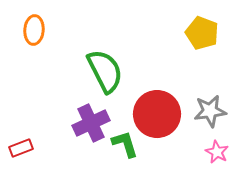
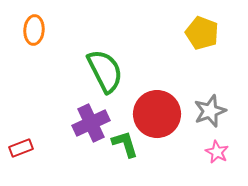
gray star: rotated 12 degrees counterclockwise
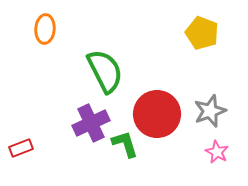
orange ellipse: moved 11 px right, 1 px up
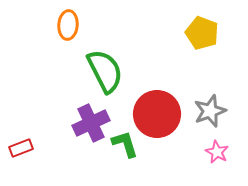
orange ellipse: moved 23 px right, 4 px up
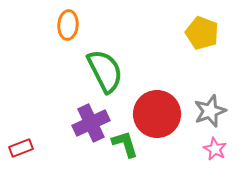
pink star: moved 2 px left, 3 px up
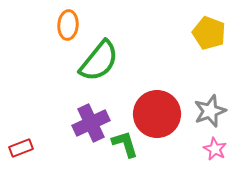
yellow pentagon: moved 7 px right
green semicircle: moved 6 px left, 10 px up; rotated 66 degrees clockwise
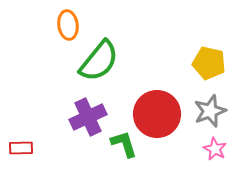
orange ellipse: rotated 12 degrees counterclockwise
yellow pentagon: moved 30 px down; rotated 8 degrees counterclockwise
purple cross: moved 3 px left, 6 px up
green L-shape: moved 1 px left
red rectangle: rotated 20 degrees clockwise
